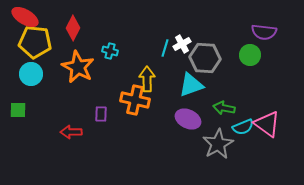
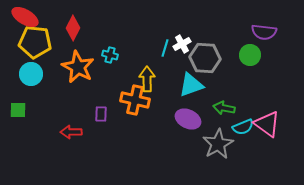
cyan cross: moved 4 px down
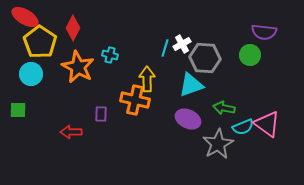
yellow pentagon: moved 5 px right; rotated 28 degrees clockwise
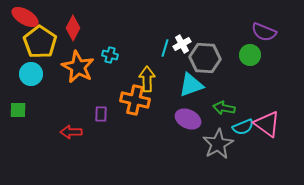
purple semicircle: rotated 15 degrees clockwise
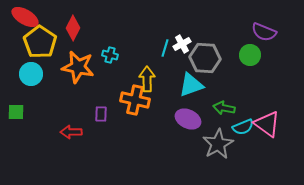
orange star: rotated 16 degrees counterclockwise
green square: moved 2 px left, 2 px down
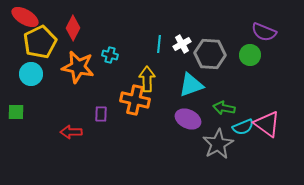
yellow pentagon: rotated 12 degrees clockwise
cyan line: moved 6 px left, 4 px up; rotated 12 degrees counterclockwise
gray hexagon: moved 5 px right, 4 px up
